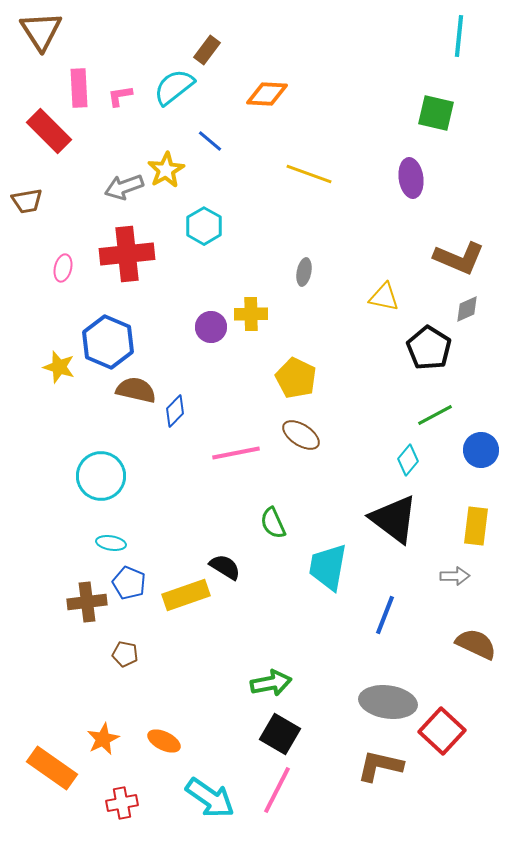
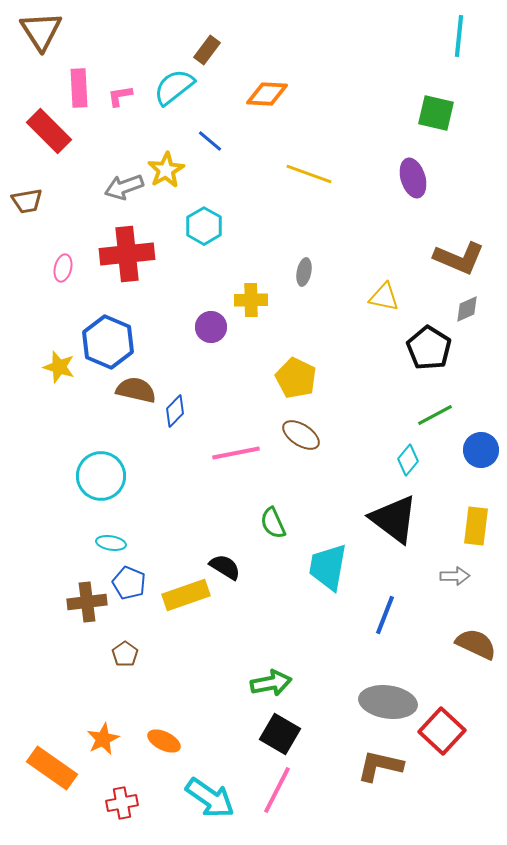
purple ellipse at (411, 178): moved 2 px right; rotated 9 degrees counterclockwise
yellow cross at (251, 314): moved 14 px up
brown pentagon at (125, 654): rotated 25 degrees clockwise
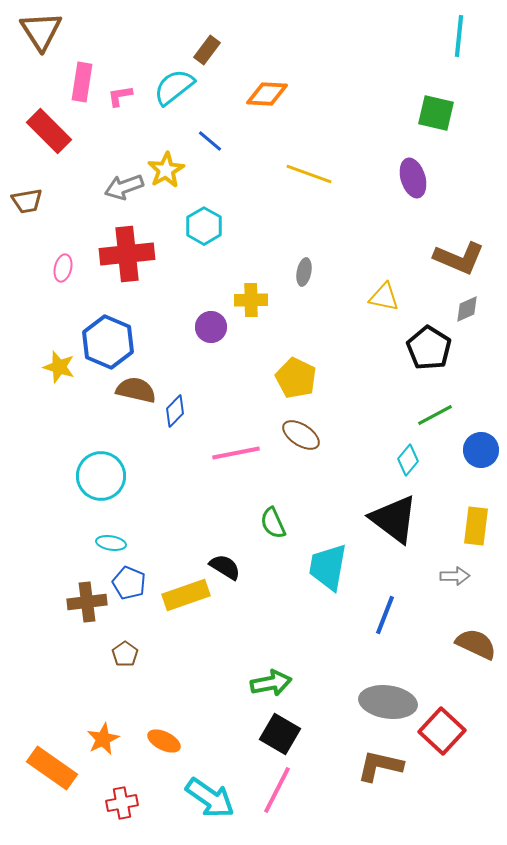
pink rectangle at (79, 88): moved 3 px right, 6 px up; rotated 12 degrees clockwise
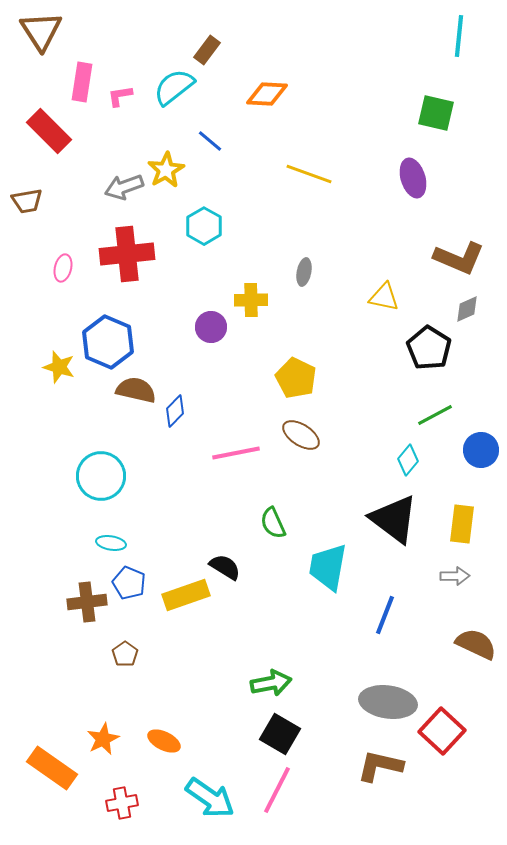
yellow rectangle at (476, 526): moved 14 px left, 2 px up
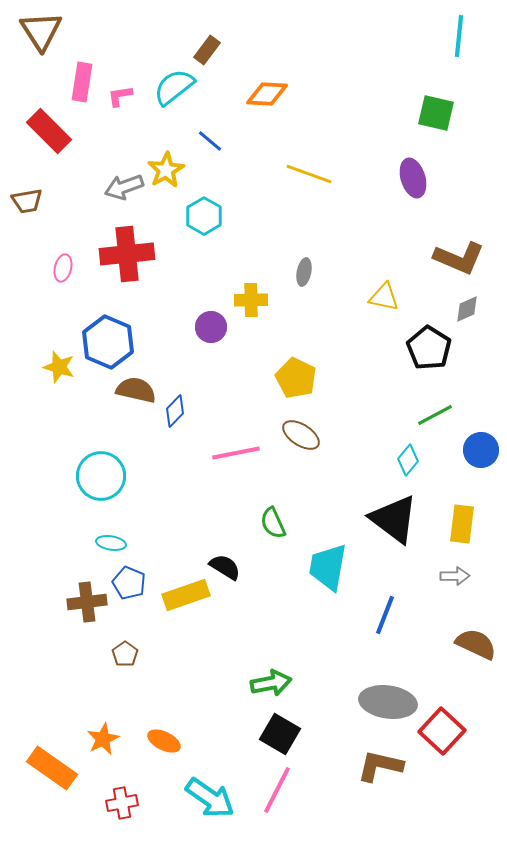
cyan hexagon at (204, 226): moved 10 px up
